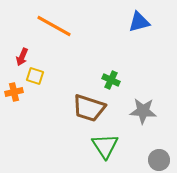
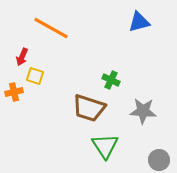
orange line: moved 3 px left, 2 px down
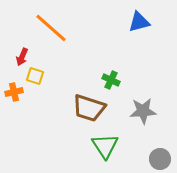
orange line: rotated 12 degrees clockwise
gray star: rotated 8 degrees counterclockwise
gray circle: moved 1 px right, 1 px up
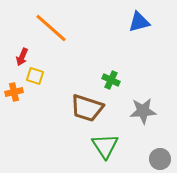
brown trapezoid: moved 2 px left
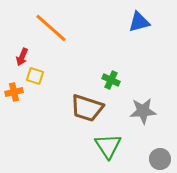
green triangle: moved 3 px right
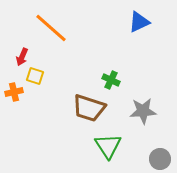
blue triangle: rotated 10 degrees counterclockwise
brown trapezoid: moved 2 px right
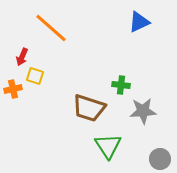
green cross: moved 10 px right, 5 px down; rotated 18 degrees counterclockwise
orange cross: moved 1 px left, 3 px up
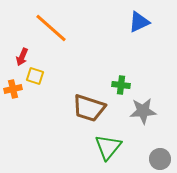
green triangle: moved 1 px down; rotated 12 degrees clockwise
